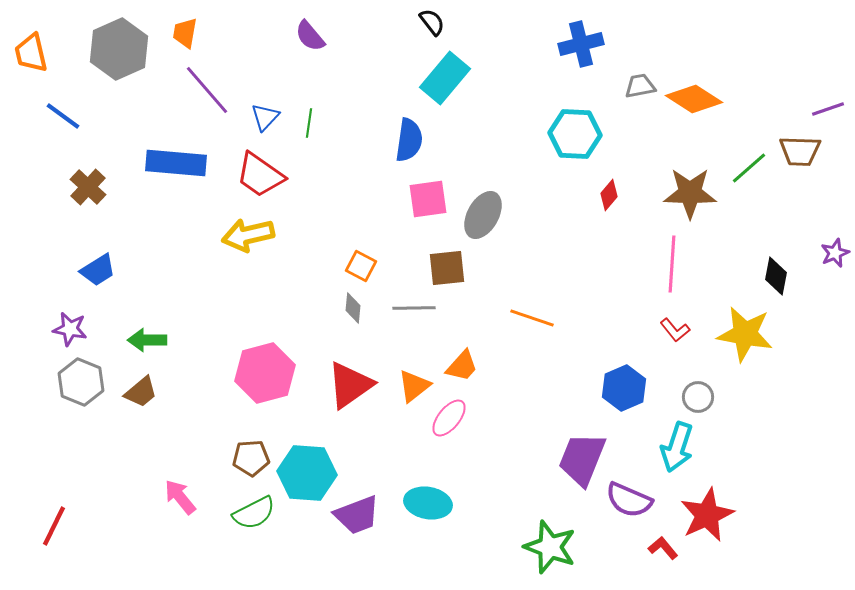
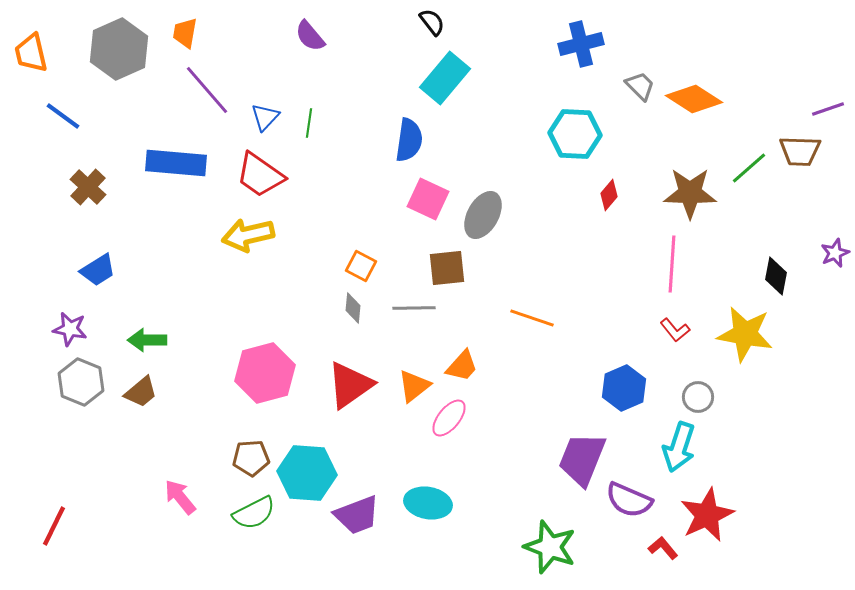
gray trapezoid at (640, 86): rotated 56 degrees clockwise
pink square at (428, 199): rotated 33 degrees clockwise
cyan arrow at (677, 447): moved 2 px right
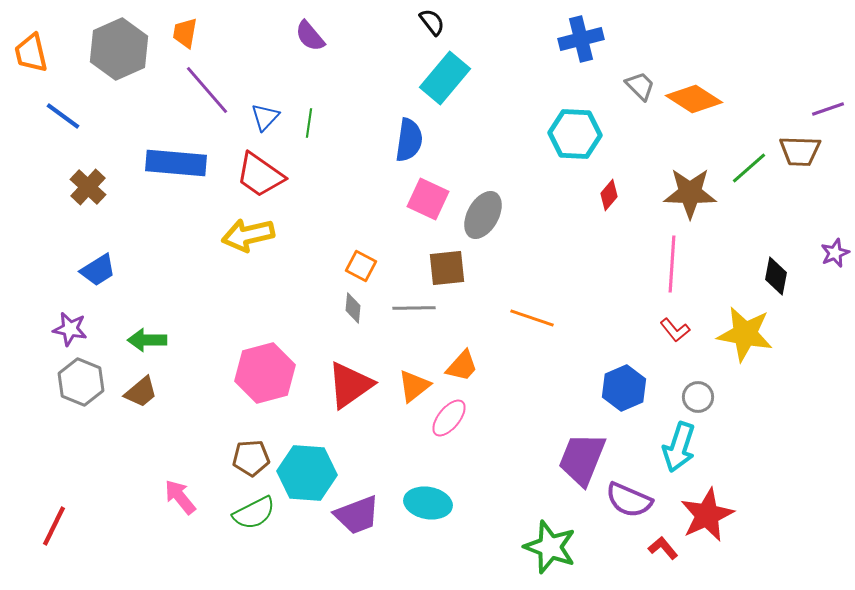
blue cross at (581, 44): moved 5 px up
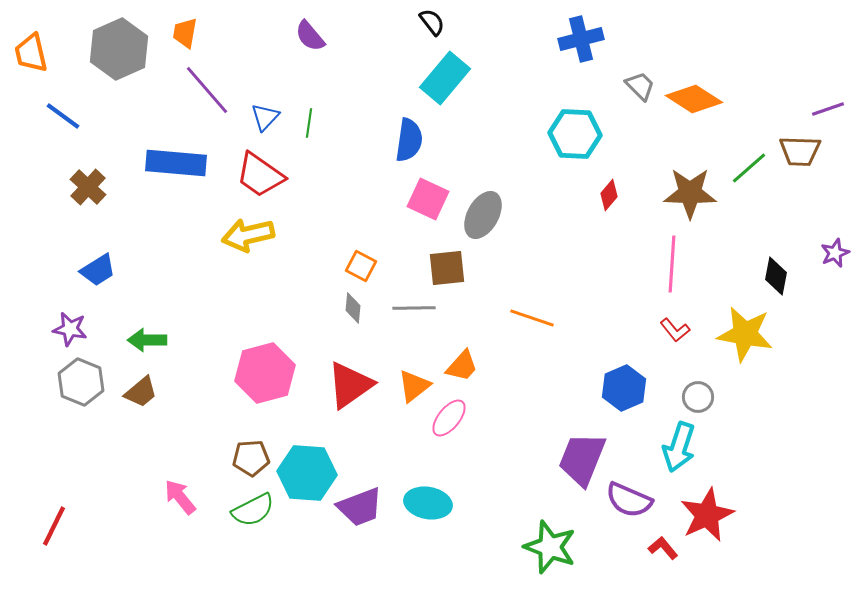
green semicircle at (254, 513): moved 1 px left, 3 px up
purple trapezoid at (357, 515): moved 3 px right, 8 px up
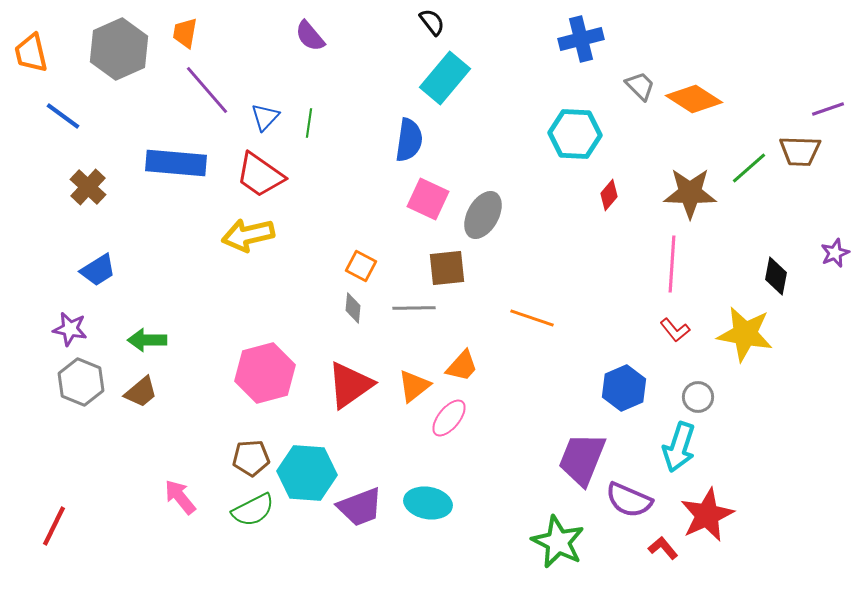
green star at (550, 547): moved 8 px right, 5 px up; rotated 6 degrees clockwise
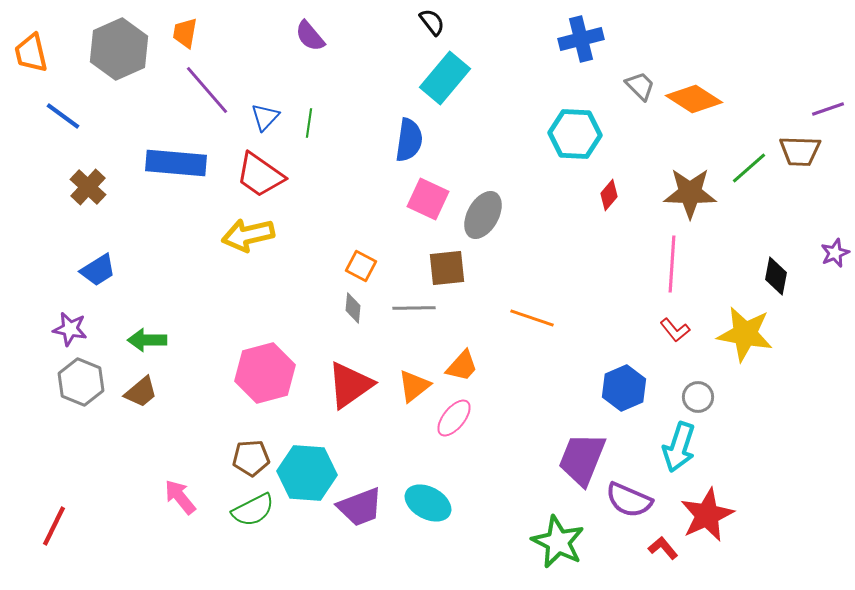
pink ellipse at (449, 418): moved 5 px right
cyan ellipse at (428, 503): rotated 18 degrees clockwise
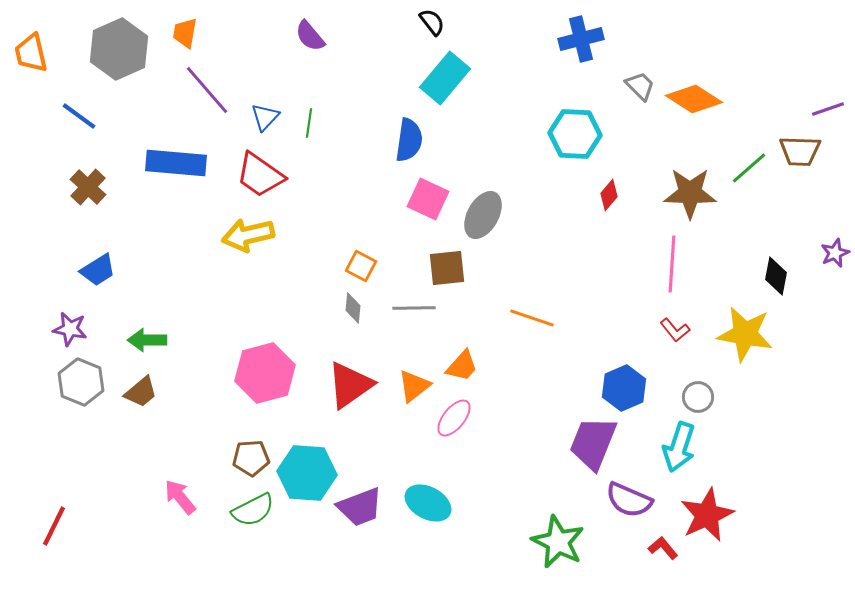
blue line at (63, 116): moved 16 px right
purple trapezoid at (582, 459): moved 11 px right, 16 px up
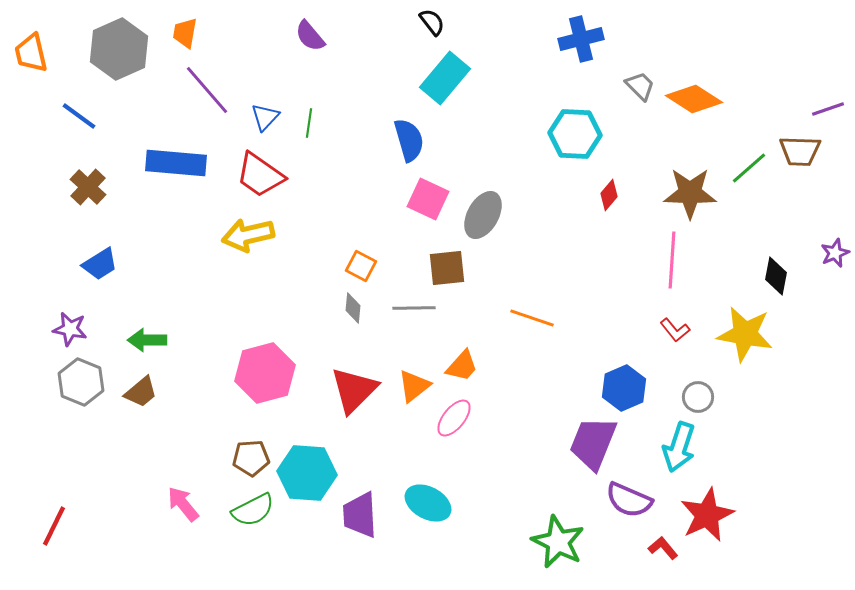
blue semicircle at (409, 140): rotated 24 degrees counterclockwise
pink line at (672, 264): moved 4 px up
blue trapezoid at (98, 270): moved 2 px right, 6 px up
red triangle at (350, 385): moved 4 px right, 5 px down; rotated 10 degrees counterclockwise
pink arrow at (180, 497): moved 3 px right, 7 px down
purple trapezoid at (360, 507): moved 8 px down; rotated 108 degrees clockwise
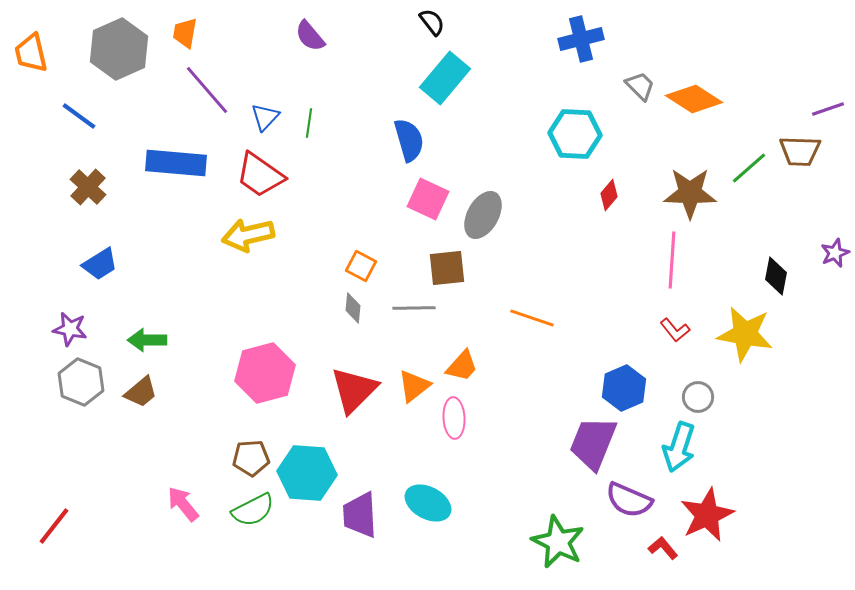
pink ellipse at (454, 418): rotated 42 degrees counterclockwise
red line at (54, 526): rotated 12 degrees clockwise
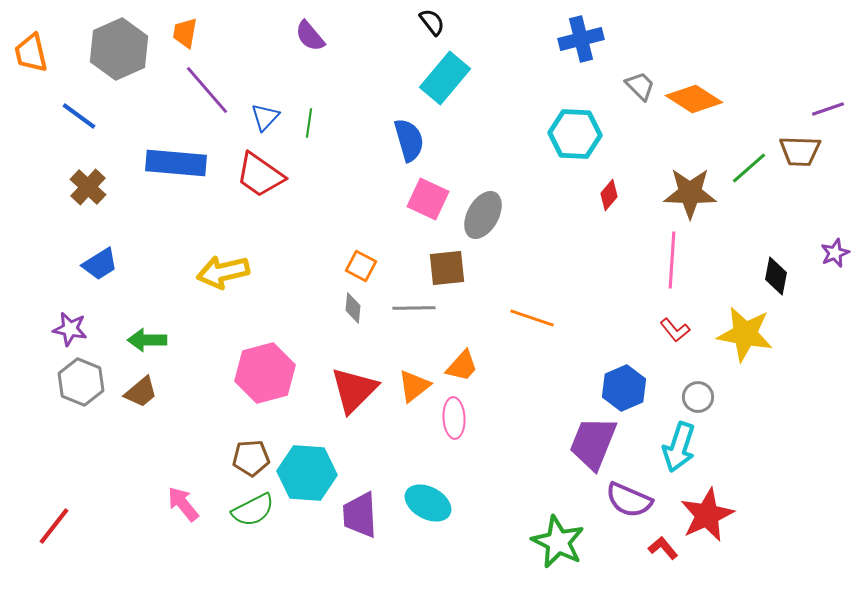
yellow arrow at (248, 235): moved 25 px left, 37 px down
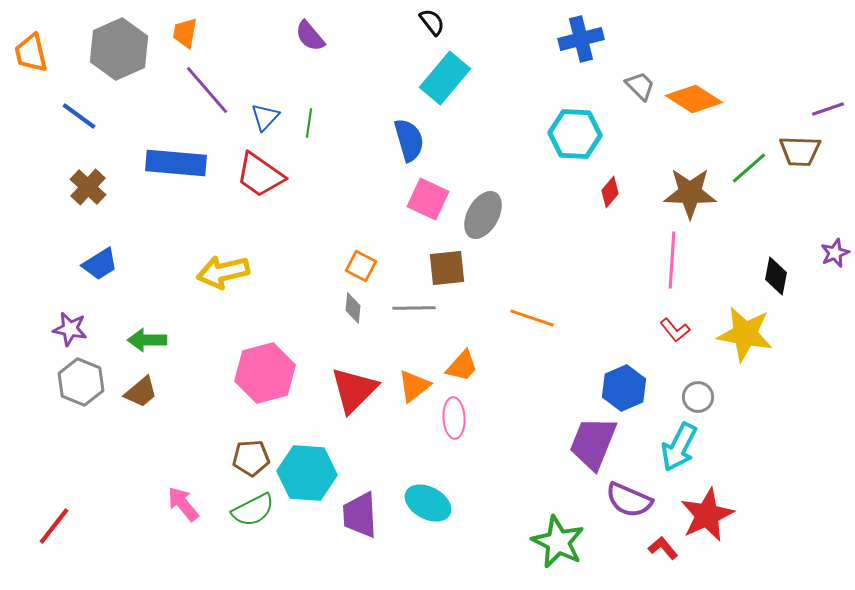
red diamond at (609, 195): moved 1 px right, 3 px up
cyan arrow at (679, 447): rotated 9 degrees clockwise
